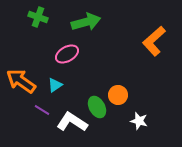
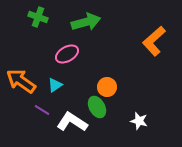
orange circle: moved 11 px left, 8 px up
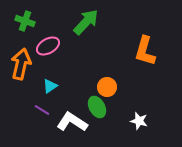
green cross: moved 13 px left, 4 px down
green arrow: rotated 32 degrees counterclockwise
orange L-shape: moved 9 px left, 10 px down; rotated 32 degrees counterclockwise
pink ellipse: moved 19 px left, 8 px up
orange arrow: moved 17 px up; rotated 68 degrees clockwise
cyan triangle: moved 5 px left, 1 px down
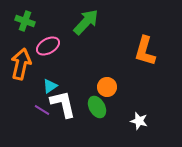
white L-shape: moved 9 px left, 18 px up; rotated 44 degrees clockwise
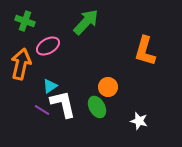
orange circle: moved 1 px right
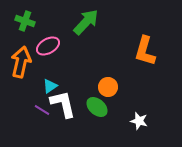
orange arrow: moved 2 px up
green ellipse: rotated 20 degrees counterclockwise
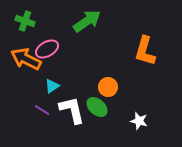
green arrow: moved 1 px right, 1 px up; rotated 12 degrees clockwise
pink ellipse: moved 1 px left, 3 px down
orange arrow: moved 5 px right, 3 px up; rotated 76 degrees counterclockwise
cyan triangle: moved 2 px right
white L-shape: moved 9 px right, 6 px down
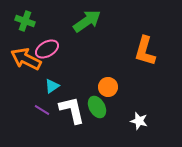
green ellipse: rotated 20 degrees clockwise
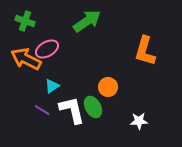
green ellipse: moved 4 px left
white star: rotated 18 degrees counterclockwise
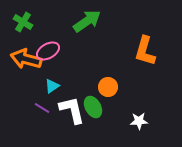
green cross: moved 2 px left, 1 px down; rotated 12 degrees clockwise
pink ellipse: moved 1 px right, 2 px down
orange arrow: rotated 12 degrees counterclockwise
purple line: moved 2 px up
